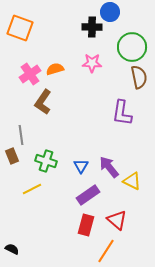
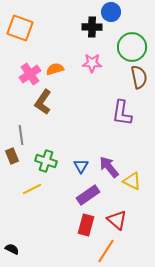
blue circle: moved 1 px right
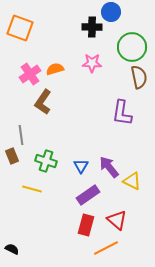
yellow line: rotated 42 degrees clockwise
orange line: moved 3 px up; rotated 30 degrees clockwise
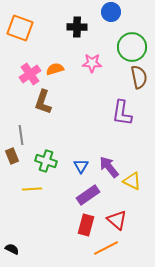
black cross: moved 15 px left
brown L-shape: rotated 15 degrees counterclockwise
yellow line: rotated 18 degrees counterclockwise
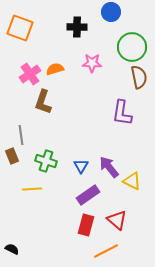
orange line: moved 3 px down
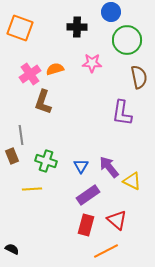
green circle: moved 5 px left, 7 px up
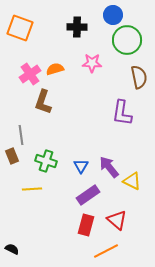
blue circle: moved 2 px right, 3 px down
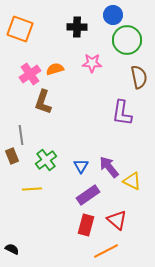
orange square: moved 1 px down
green cross: moved 1 px up; rotated 35 degrees clockwise
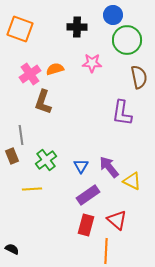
orange line: rotated 60 degrees counterclockwise
